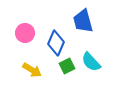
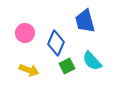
blue trapezoid: moved 2 px right
cyan semicircle: moved 1 px right, 1 px up
yellow arrow: moved 3 px left; rotated 12 degrees counterclockwise
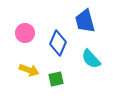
blue diamond: moved 2 px right
cyan semicircle: moved 1 px left, 2 px up
green square: moved 11 px left, 13 px down; rotated 14 degrees clockwise
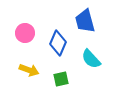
green square: moved 5 px right
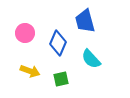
yellow arrow: moved 1 px right, 1 px down
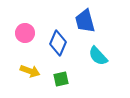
cyan semicircle: moved 7 px right, 3 px up
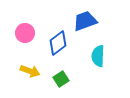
blue trapezoid: rotated 85 degrees clockwise
blue diamond: rotated 30 degrees clockwise
cyan semicircle: rotated 45 degrees clockwise
green square: rotated 21 degrees counterclockwise
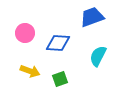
blue trapezoid: moved 7 px right, 4 px up
blue diamond: rotated 40 degrees clockwise
cyan semicircle: rotated 25 degrees clockwise
green square: moved 1 px left; rotated 14 degrees clockwise
